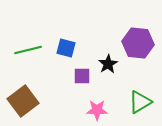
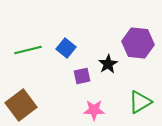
blue square: rotated 24 degrees clockwise
purple square: rotated 12 degrees counterclockwise
brown square: moved 2 px left, 4 px down
pink star: moved 3 px left
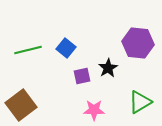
black star: moved 4 px down
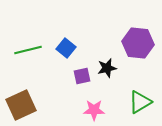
black star: moved 1 px left; rotated 18 degrees clockwise
brown square: rotated 12 degrees clockwise
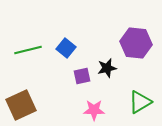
purple hexagon: moved 2 px left
